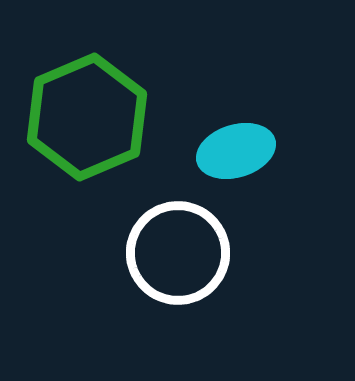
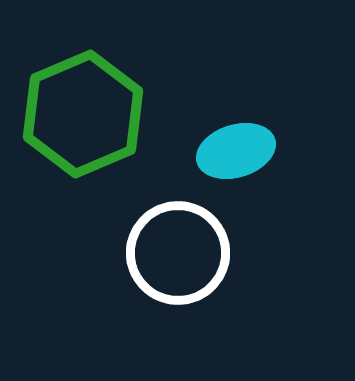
green hexagon: moved 4 px left, 3 px up
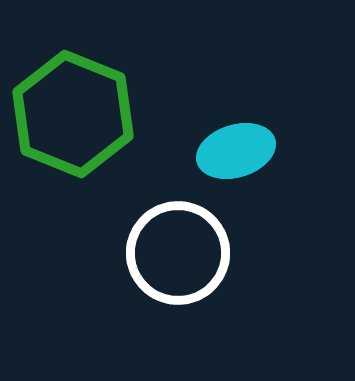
green hexagon: moved 10 px left; rotated 15 degrees counterclockwise
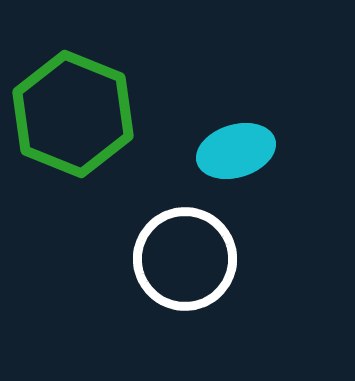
white circle: moved 7 px right, 6 px down
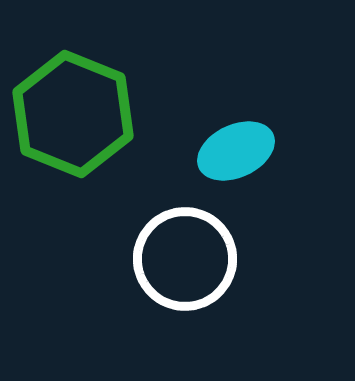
cyan ellipse: rotated 8 degrees counterclockwise
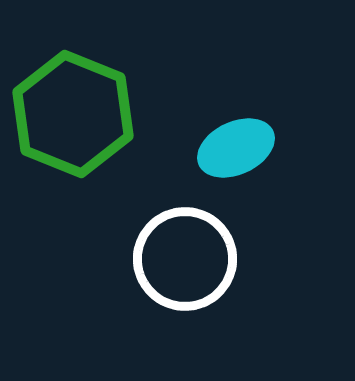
cyan ellipse: moved 3 px up
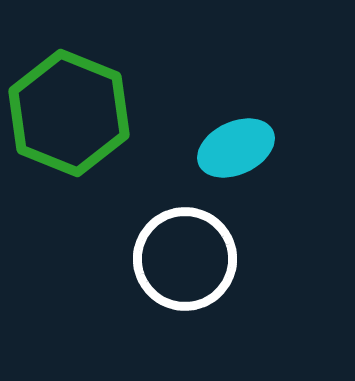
green hexagon: moved 4 px left, 1 px up
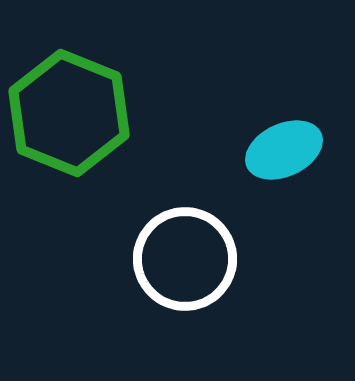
cyan ellipse: moved 48 px right, 2 px down
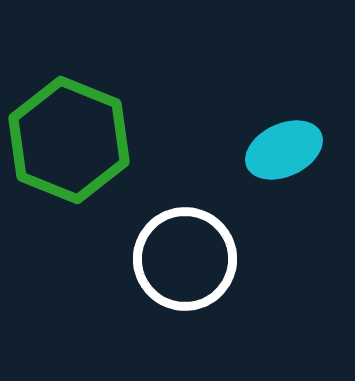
green hexagon: moved 27 px down
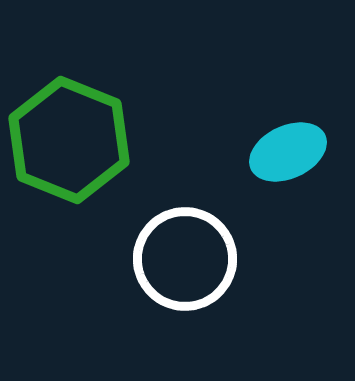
cyan ellipse: moved 4 px right, 2 px down
